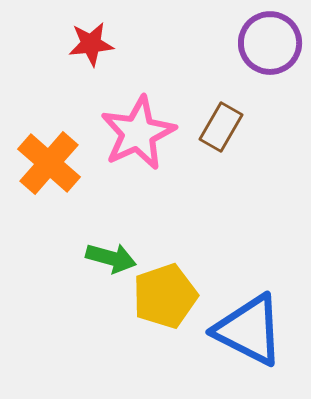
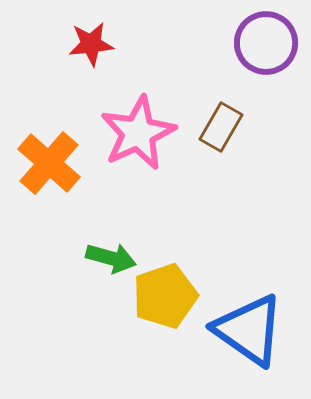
purple circle: moved 4 px left
blue triangle: rotated 8 degrees clockwise
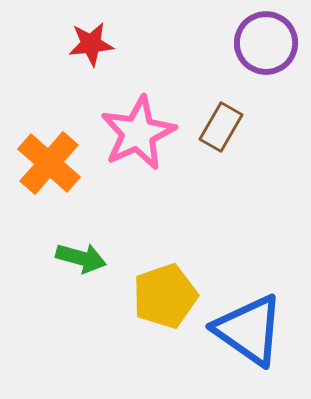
green arrow: moved 30 px left
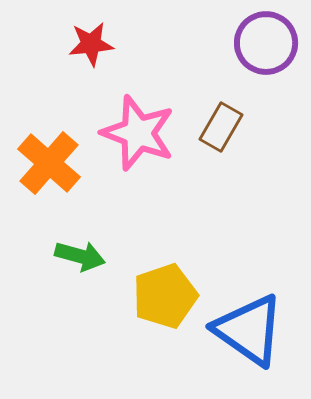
pink star: rotated 26 degrees counterclockwise
green arrow: moved 1 px left, 2 px up
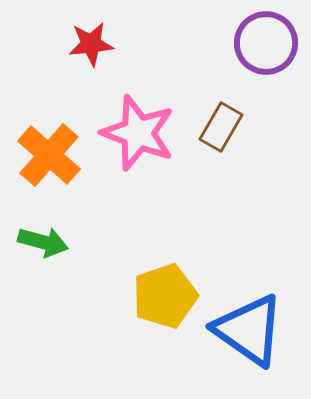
orange cross: moved 8 px up
green arrow: moved 37 px left, 14 px up
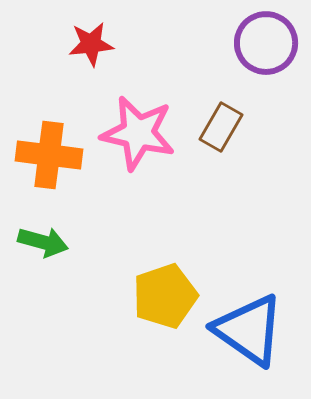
pink star: rotated 8 degrees counterclockwise
orange cross: rotated 34 degrees counterclockwise
